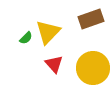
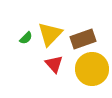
brown rectangle: moved 8 px left, 20 px down
yellow triangle: moved 2 px right, 2 px down
yellow circle: moved 1 px left, 1 px down
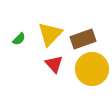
green semicircle: moved 7 px left, 1 px down
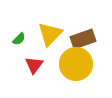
red triangle: moved 20 px left, 1 px down; rotated 18 degrees clockwise
yellow circle: moved 16 px left, 5 px up
